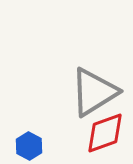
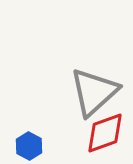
gray triangle: rotated 10 degrees counterclockwise
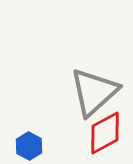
red diamond: rotated 9 degrees counterclockwise
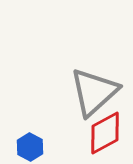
blue hexagon: moved 1 px right, 1 px down
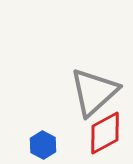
blue hexagon: moved 13 px right, 2 px up
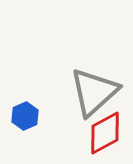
blue hexagon: moved 18 px left, 29 px up; rotated 8 degrees clockwise
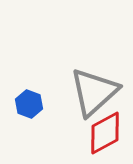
blue hexagon: moved 4 px right, 12 px up; rotated 16 degrees counterclockwise
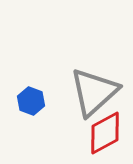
blue hexagon: moved 2 px right, 3 px up
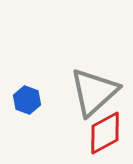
blue hexagon: moved 4 px left, 1 px up
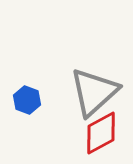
red diamond: moved 4 px left
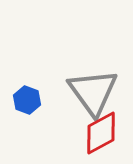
gray triangle: moved 1 px left; rotated 24 degrees counterclockwise
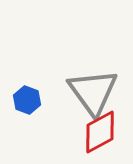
red diamond: moved 1 px left, 1 px up
